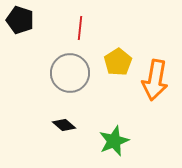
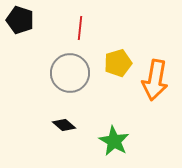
yellow pentagon: moved 1 px down; rotated 16 degrees clockwise
green star: rotated 20 degrees counterclockwise
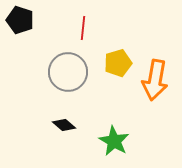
red line: moved 3 px right
gray circle: moved 2 px left, 1 px up
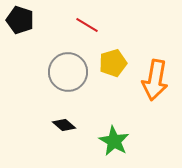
red line: moved 4 px right, 3 px up; rotated 65 degrees counterclockwise
yellow pentagon: moved 5 px left
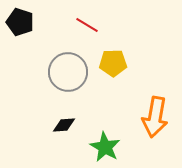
black pentagon: moved 2 px down
yellow pentagon: rotated 16 degrees clockwise
orange arrow: moved 37 px down
black diamond: rotated 45 degrees counterclockwise
green star: moved 9 px left, 6 px down
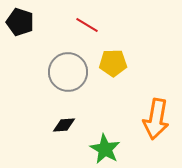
orange arrow: moved 1 px right, 2 px down
green star: moved 2 px down
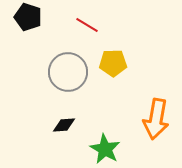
black pentagon: moved 8 px right, 5 px up
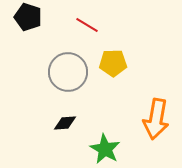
black diamond: moved 1 px right, 2 px up
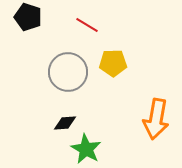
green star: moved 19 px left
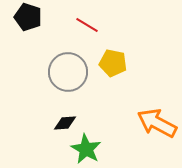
yellow pentagon: rotated 12 degrees clockwise
orange arrow: moved 1 px right, 4 px down; rotated 108 degrees clockwise
